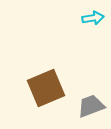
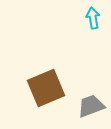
cyan arrow: rotated 90 degrees counterclockwise
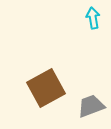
brown square: rotated 6 degrees counterclockwise
